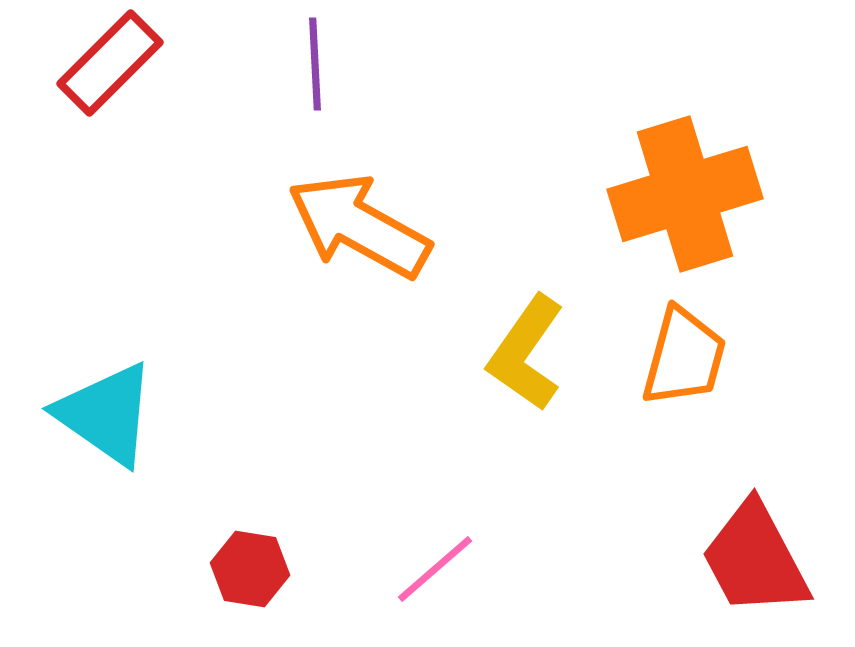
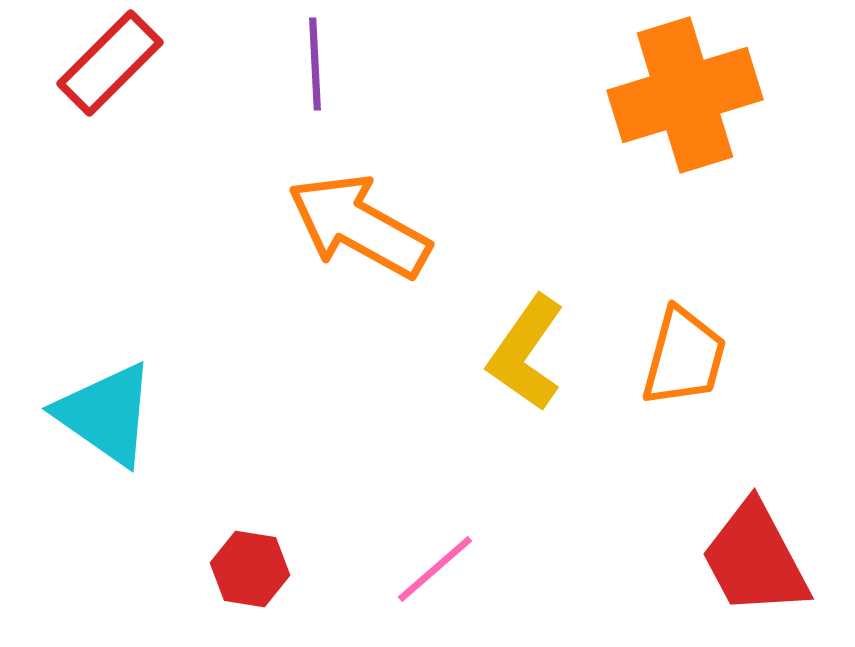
orange cross: moved 99 px up
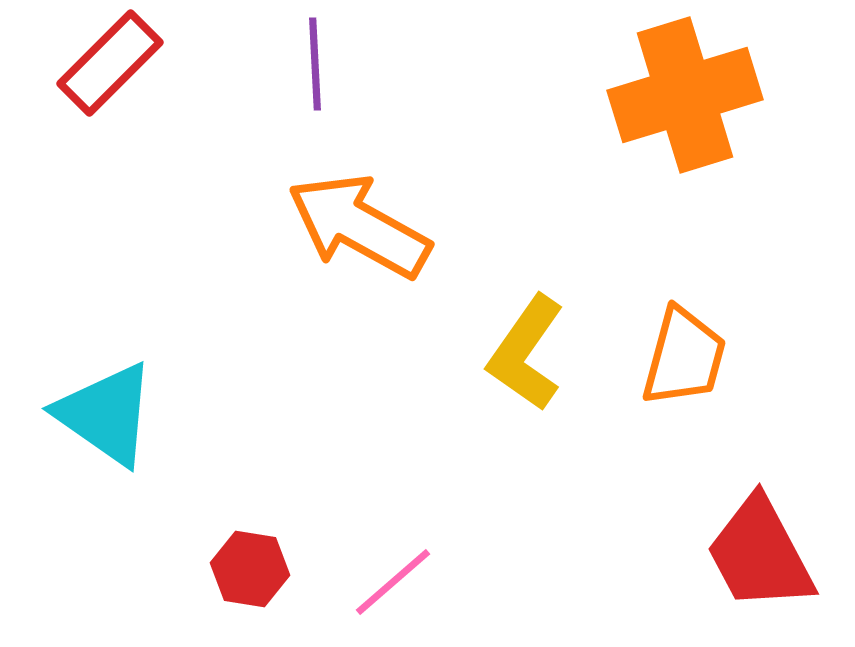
red trapezoid: moved 5 px right, 5 px up
pink line: moved 42 px left, 13 px down
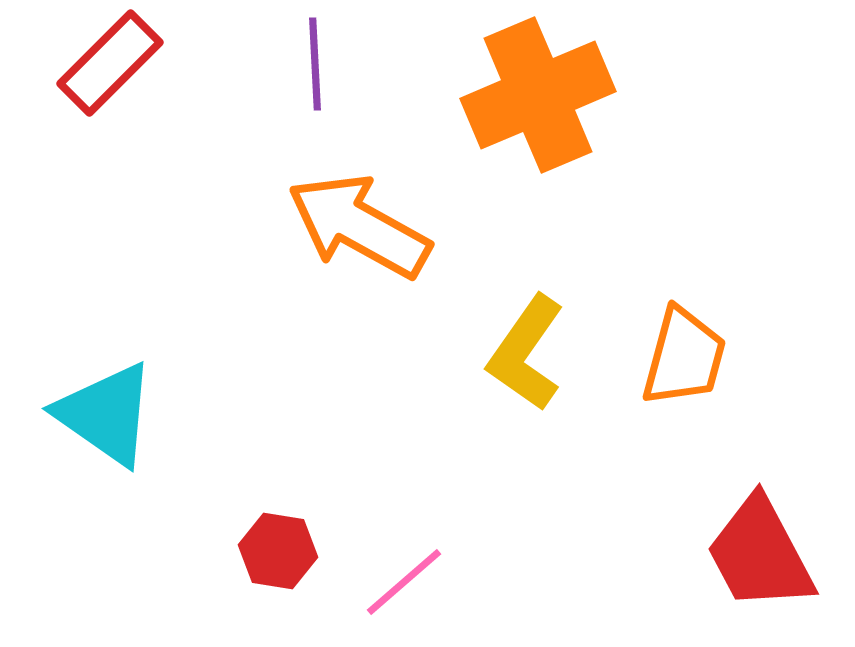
orange cross: moved 147 px left; rotated 6 degrees counterclockwise
red hexagon: moved 28 px right, 18 px up
pink line: moved 11 px right
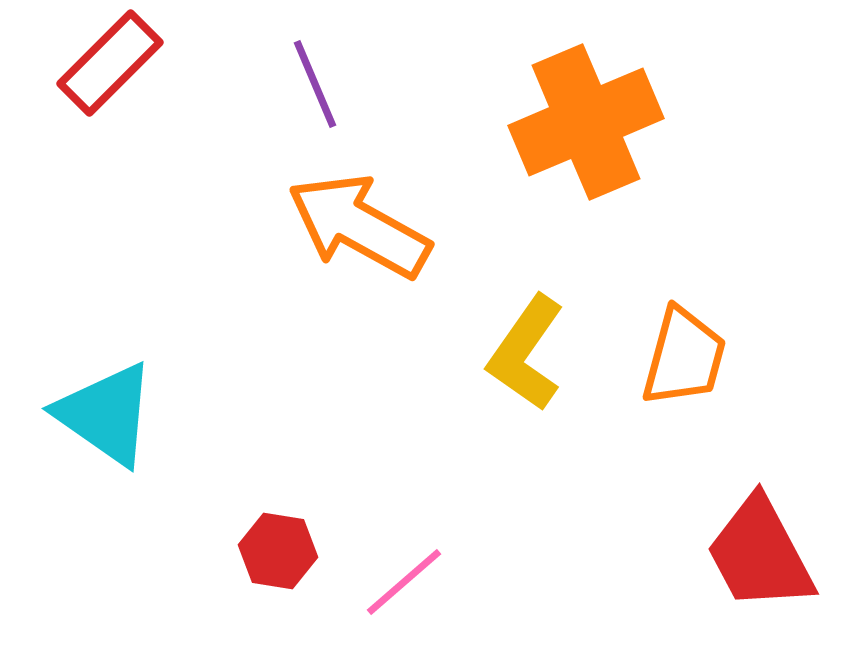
purple line: moved 20 px down; rotated 20 degrees counterclockwise
orange cross: moved 48 px right, 27 px down
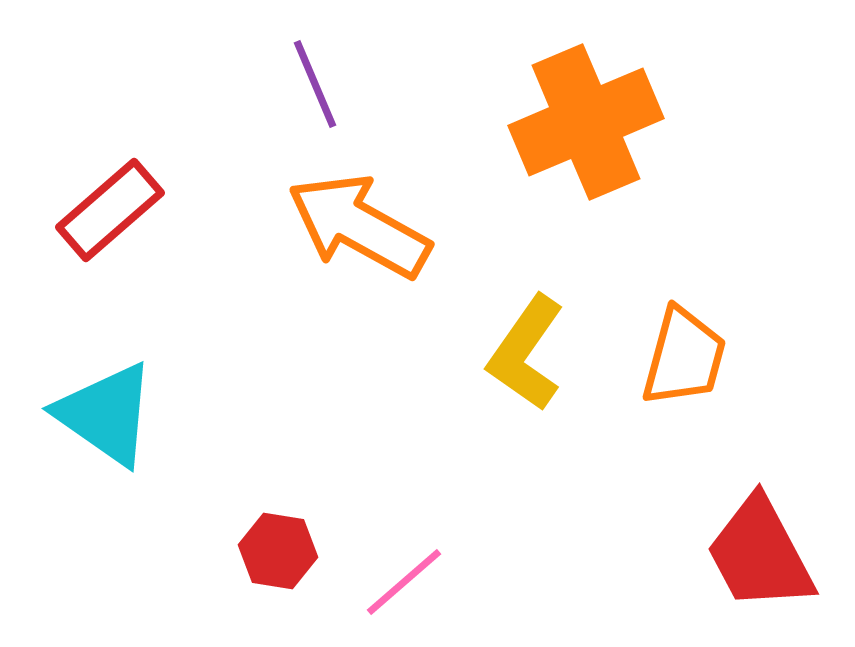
red rectangle: moved 147 px down; rotated 4 degrees clockwise
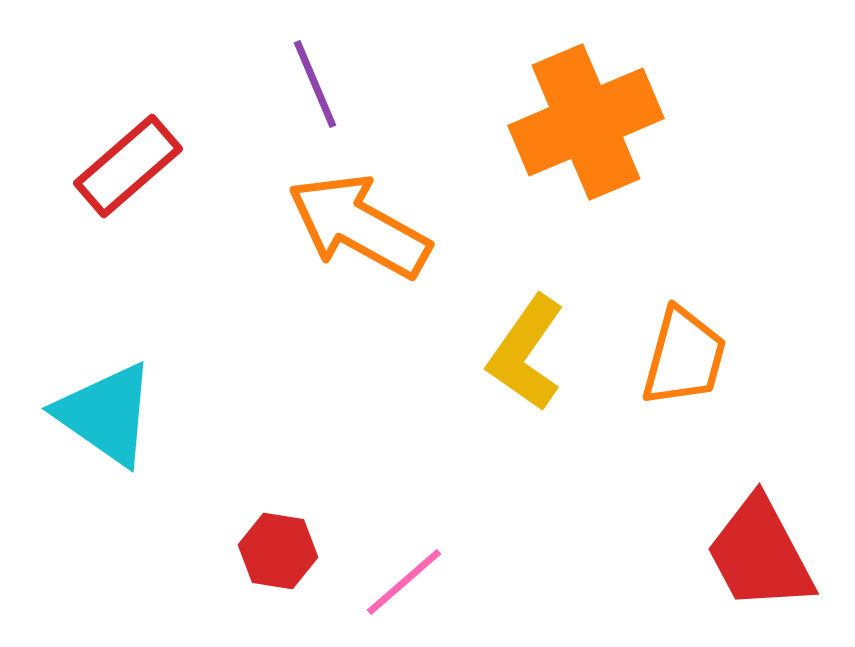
red rectangle: moved 18 px right, 44 px up
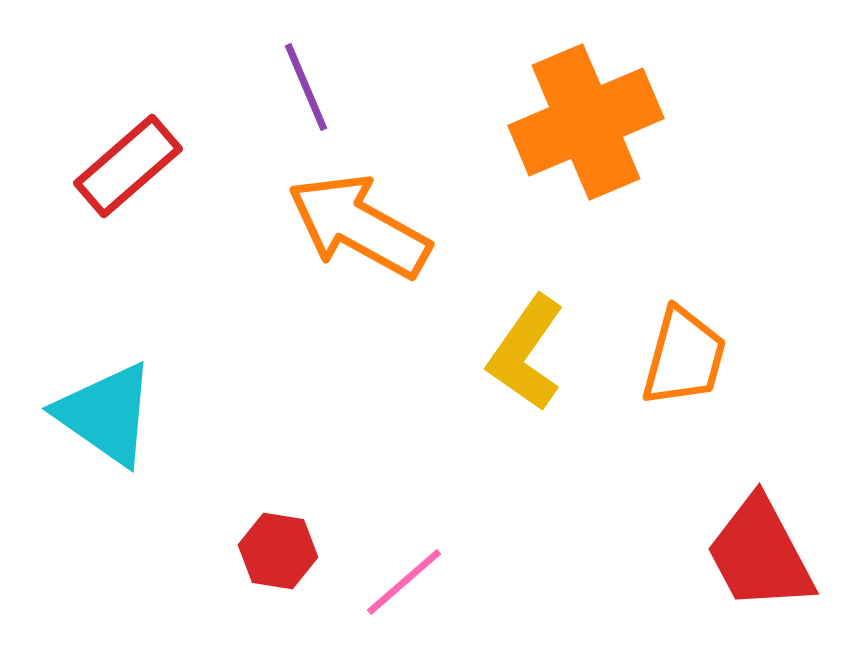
purple line: moved 9 px left, 3 px down
